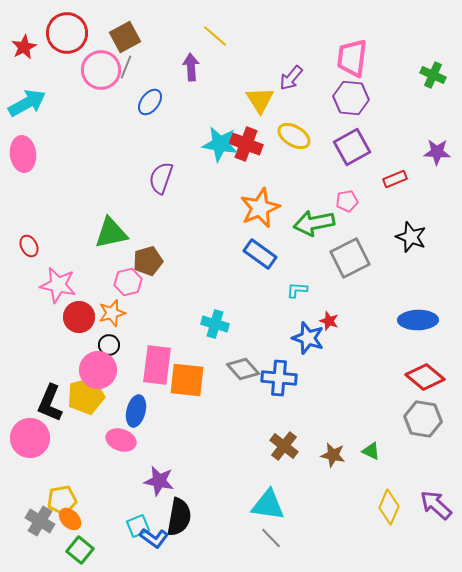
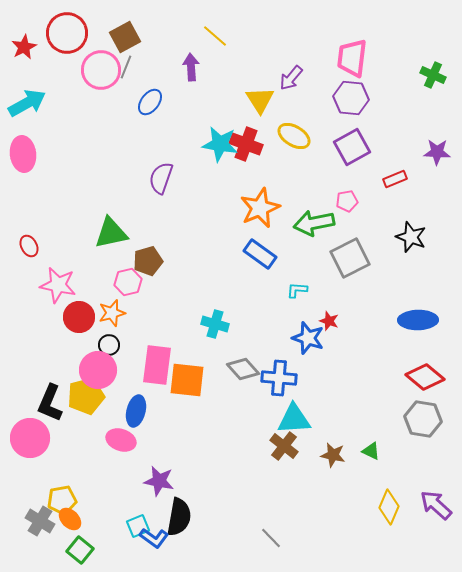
cyan triangle at (268, 505): moved 26 px right, 86 px up; rotated 12 degrees counterclockwise
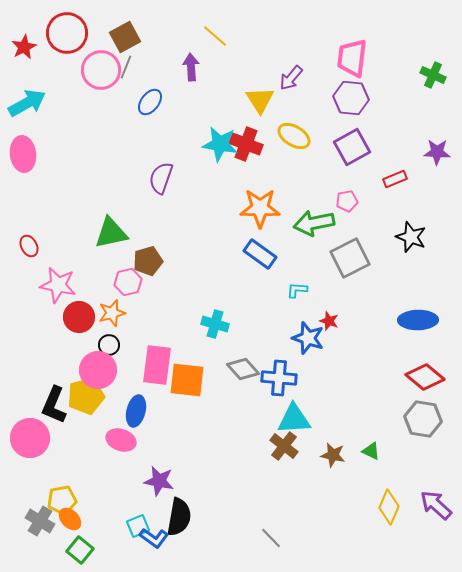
orange star at (260, 208): rotated 24 degrees clockwise
black L-shape at (50, 403): moved 4 px right, 2 px down
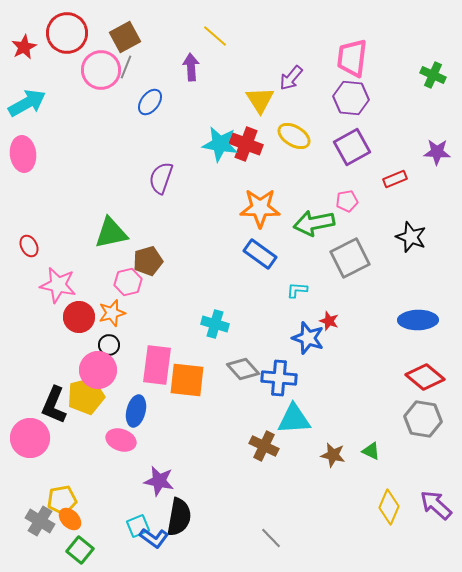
brown cross at (284, 446): moved 20 px left; rotated 12 degrees counterclockwise
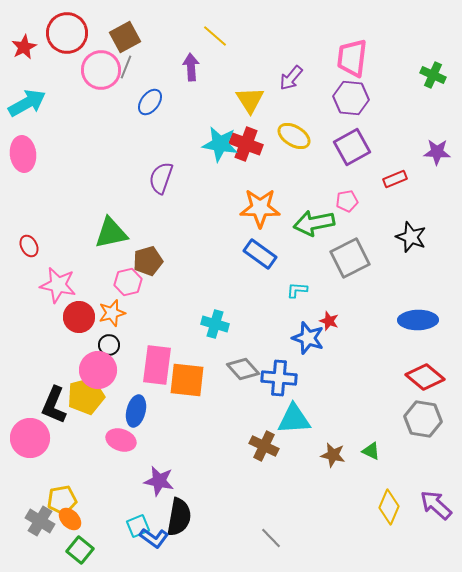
yellow triangle at (260, 100): moved 10 px left
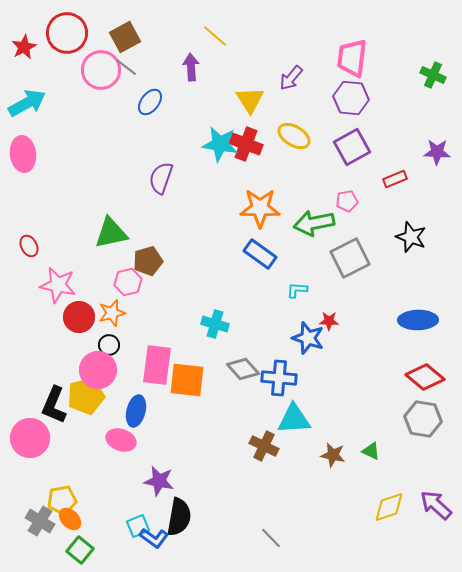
gray line at (126, 67): rotated 75 degrees counterclockwise
red star at (329, 321): rotated 18 degrees counterclockwise
yellow diamond at (389, 507): rotated 48 degrees clockwise
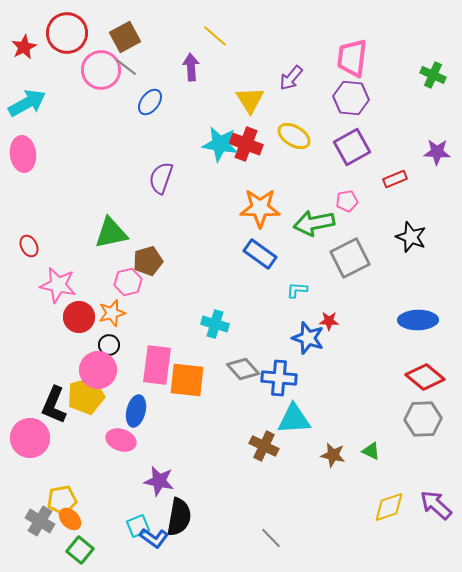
gray hexagon at (423, 419): rotated 12 degrees counterclockwise
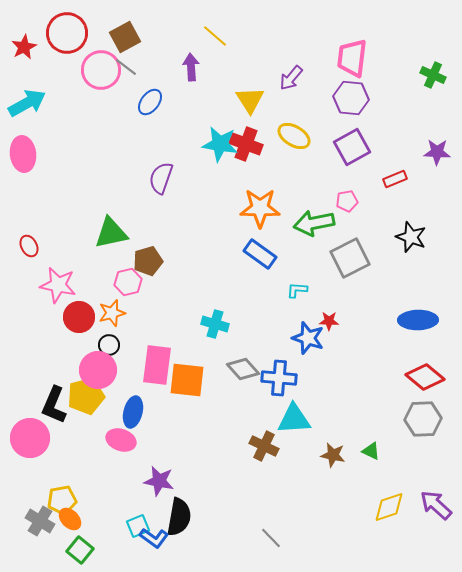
blue ellipse at (136, 411): moved 3 px left, 1 px down
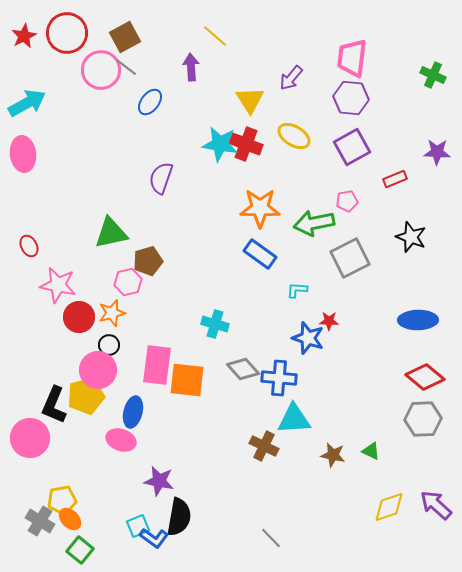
red star at (24, 47): moved 11 px up
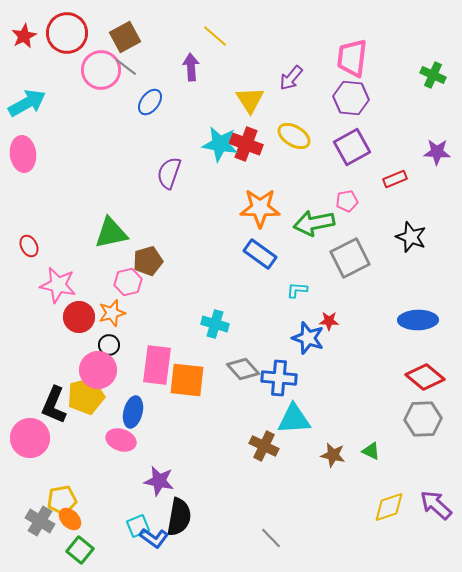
purple semicircle at (161, 178): moved 8 px right, 5 px up
